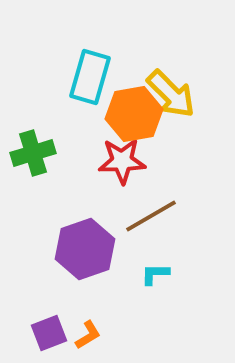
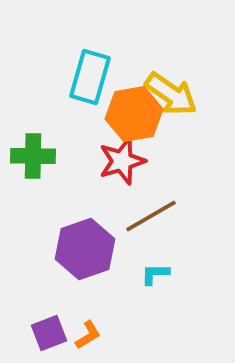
yellow arrow: rotated 10 degrees counterclockwise
green cross: moved 3 px down; rotated 18 degrees clockwise
red star: rotated 15 degrees counterclockwise
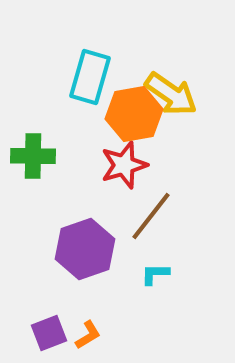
red star: moved 2 px right, 4 px down
brown line: rotated 22 degrees counterclockwise
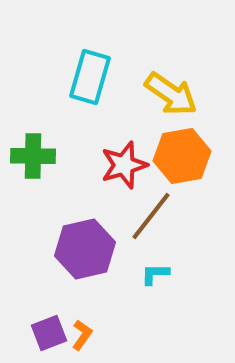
orange hexagon: moved 48 px right, 42 px down
purple hexagon: rotated 6 degrees clockwise
orange L-shape: moved 6 px left; rotated 24 degrees counterclockwise
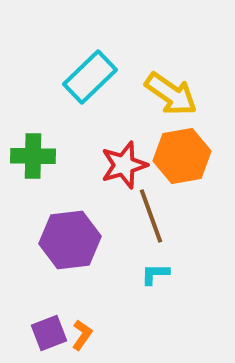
cyan rectangle: rotated 30 degrees clockwise
brown line: rotated 58 degrees counterclockwise
purple hexagon: moved 15 px left, 9 px up; rotated 6 degrees clockwise
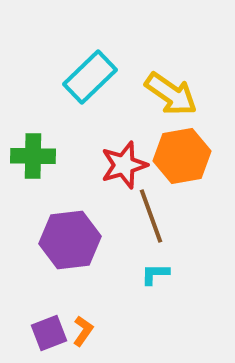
orange L-shape: moved 1 px right, 4 px up
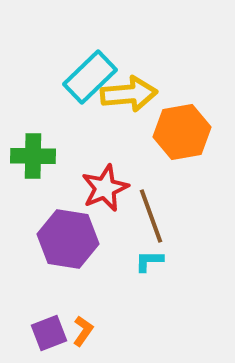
yellow arrow: moved 42 px left; rotated 40 degrees counterclockwise
orange hexagon: moved 24 px up
red star: moved 19 px left, 23 px down; rotated 6 degrees counterclockwise
purple hexagon: moved 2 px left, 1 px up; rotated 16 degrees clockwise
cyan L-shape: moved 6 px left, 13 px up
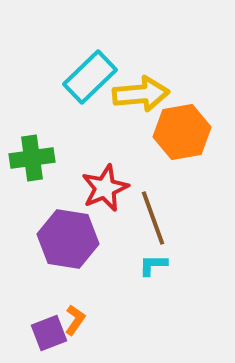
yellow arrow: moved 12 px right
green cross: moved 1 px left, 2 px down; rotated 9 degrees counterclockwise
brown line: moved 2 px right, 2 px down
cyan L-shape: moved 4 px right, 4 px down
orange L-shape: moved 8 px left, 11 px up
